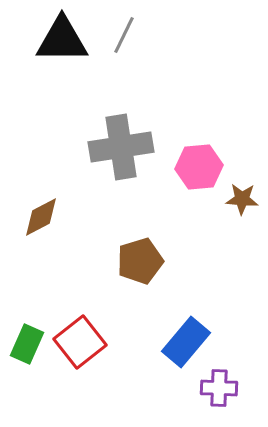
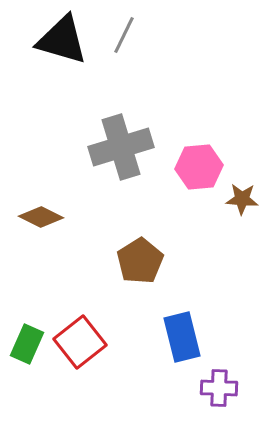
black triangle: rotated 16 degrees clockwise
gray cross: rotated 8 degrees counterclockwise
brown diamond: rotated 54 degrees clockwise
brown pentagon: rotated 15 degrees counterclockwise
blue rectangle: moved 4 px left, 5 px up; rotated 54 degrees counterclockwise
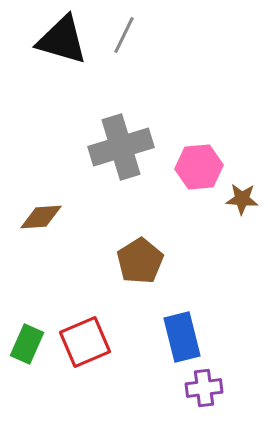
brown diamond: rotated 30 degrees counterclockwise
red square: moved 5 px right; rotated 15 degrees clockwise
purple cross: moved 15 px left; rotated 9 degrees counterclockwise
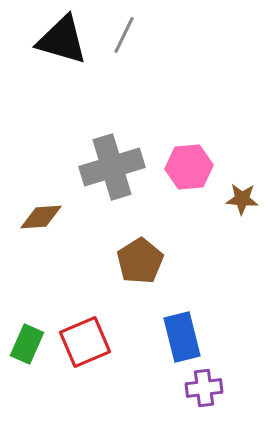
gray cross: moved 9 px left, 20 px down
pink hexagon: moved 10 px left
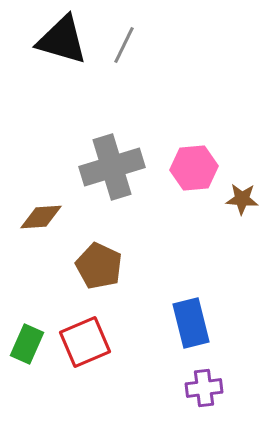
gray line: moved 10 px down
pink hexagon: moved 5 px right, 1 px down
brown pentagon: moved 41 px left, 5 px down; rotated 15 degrees counterclockwise
blue rectangle: moved 9 px right, 14 px up
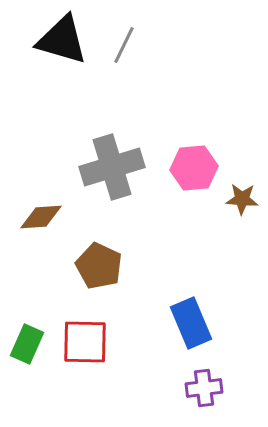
blue rectangle: rotated 9 degrees counterclockwise
red square: rotated 24 degrees clockwise
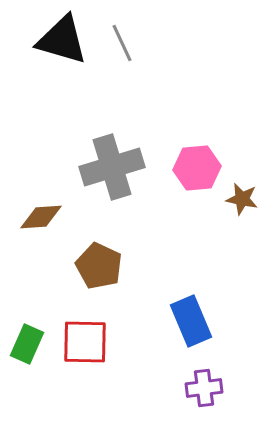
gray line: moved 2 px left, 2 px up; rotated 51 degrees counterclockwise
pink hexagon: moved 3 px right
brown star: rotated 8 degrees clockwise
blue rectangle: moved 2 px up
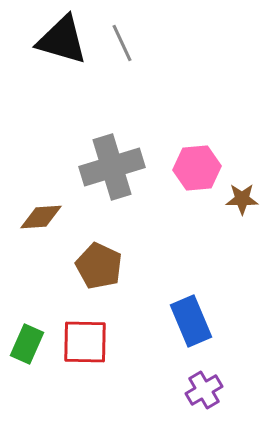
brown star: rotated 12 degrees counterclockwise
purple cross: moved 2 px down; rotated 24 degrees counterclockwise
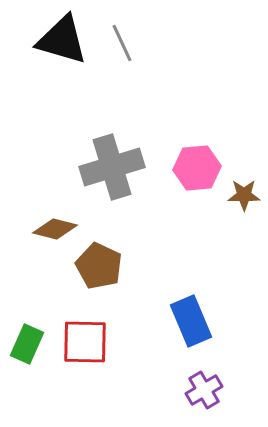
brown star: moved 2 px right, 4 px up
brown diamond: moved 14 px right, 12 px down; rotated 18 degrees clockwise
